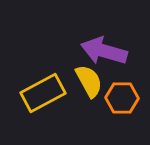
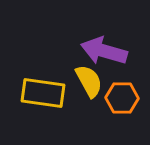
yellow rectangle: rotated 36 degrees clockwise
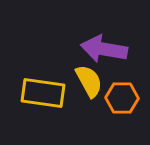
purple arrow: moved 2 px up; rotated 6 degrees counterclockwise
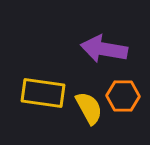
yellow semicircle: moved 27 px down
orange hexagon: moved 1 px right, 2 px up
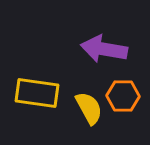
yellow rectangle: moved 6 px left
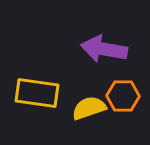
yellow semicircle: rotated 80 degrees counterclockwise
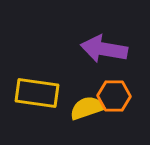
orange hexagon: moved 9 px left
yellow semicircle: moved 2 px left
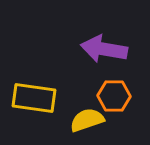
yellow rectangle: moved 3 px left, 5 px down
yellow semicircle: moved 12 px down
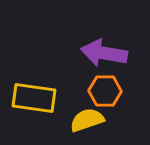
purple arrow: moved 4 px down
orange hexagon: moved 9 px left, 5 px up
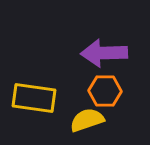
purple arrow: rotated 12 degrees counterclockwise
